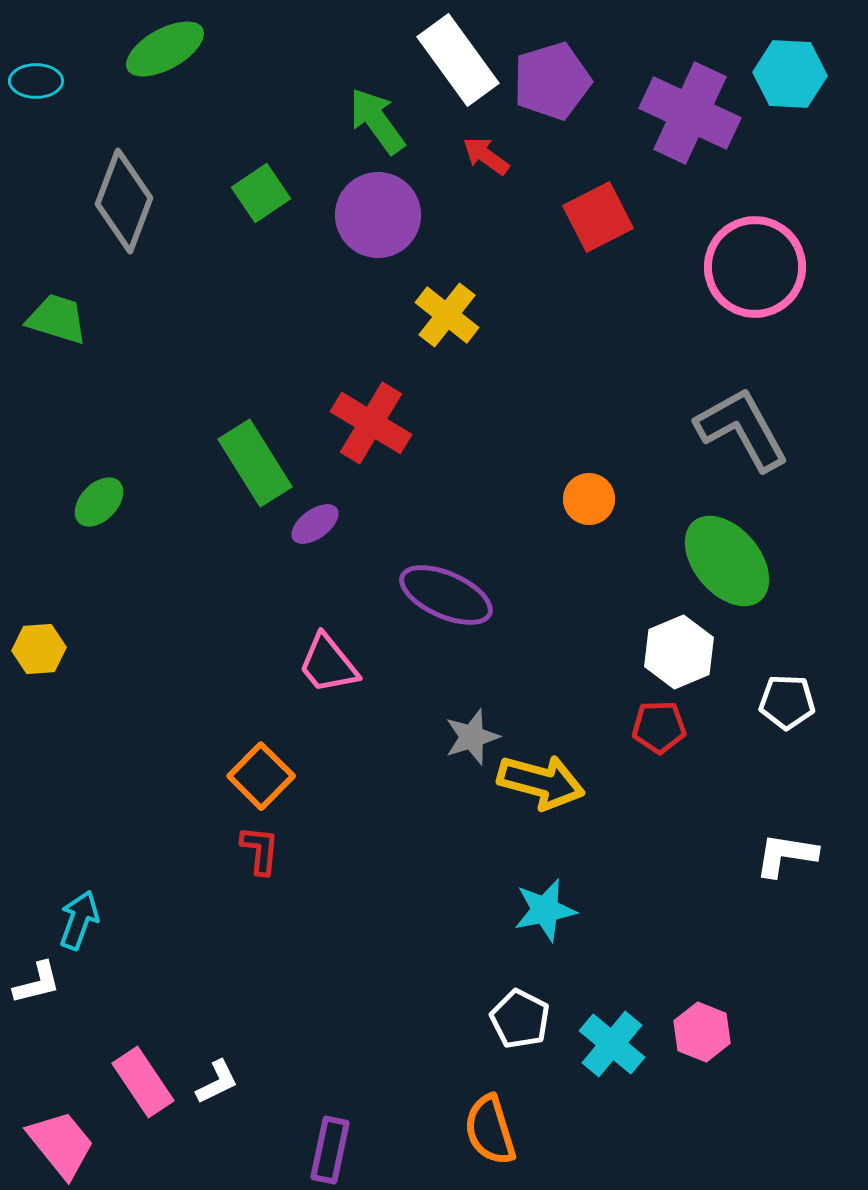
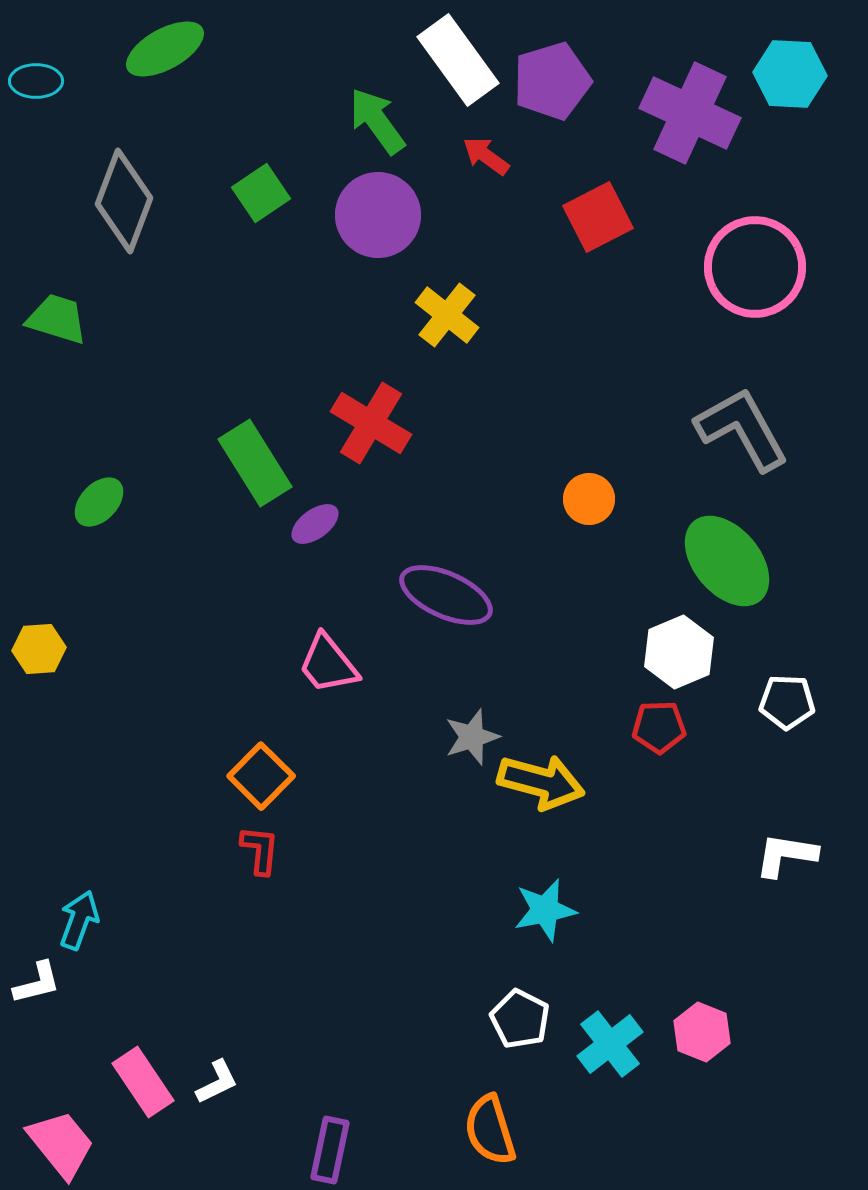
cyan cross at (612, 1044): moved 2 px left; rotated 12 degrees clockwise
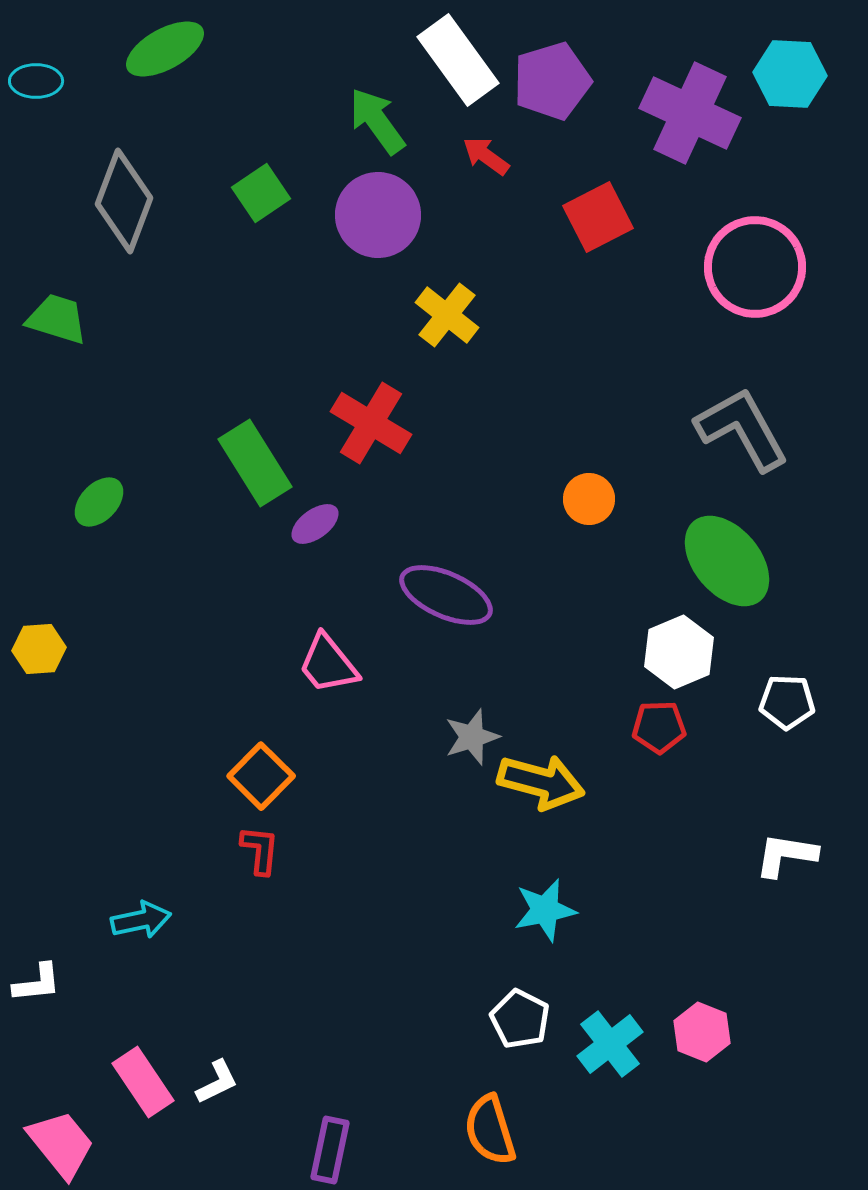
cyan arrow at (79, 920): moved 62 px right; rotated 58 degrees clockwise
white L-shape at (37, 983): rotated 8 degrees clockwise
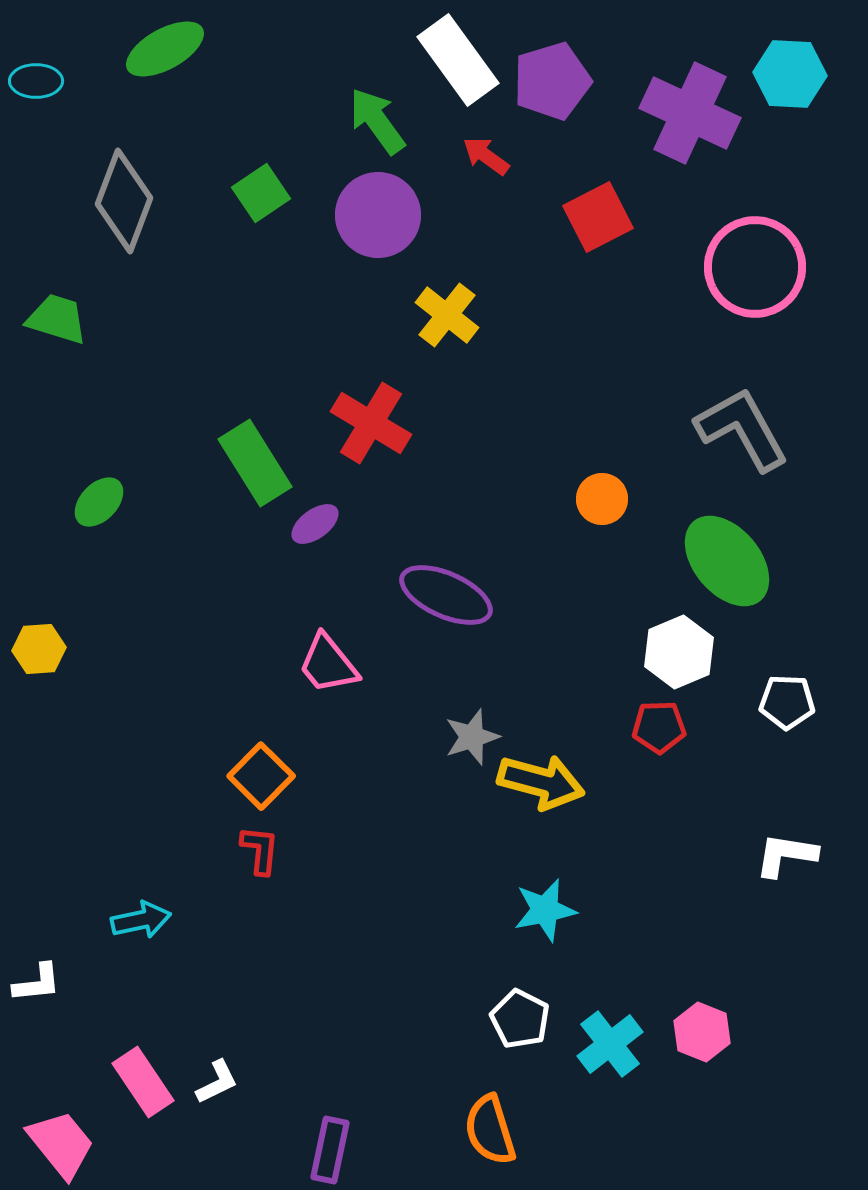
orange circle at (589, 499): moved 13 px right
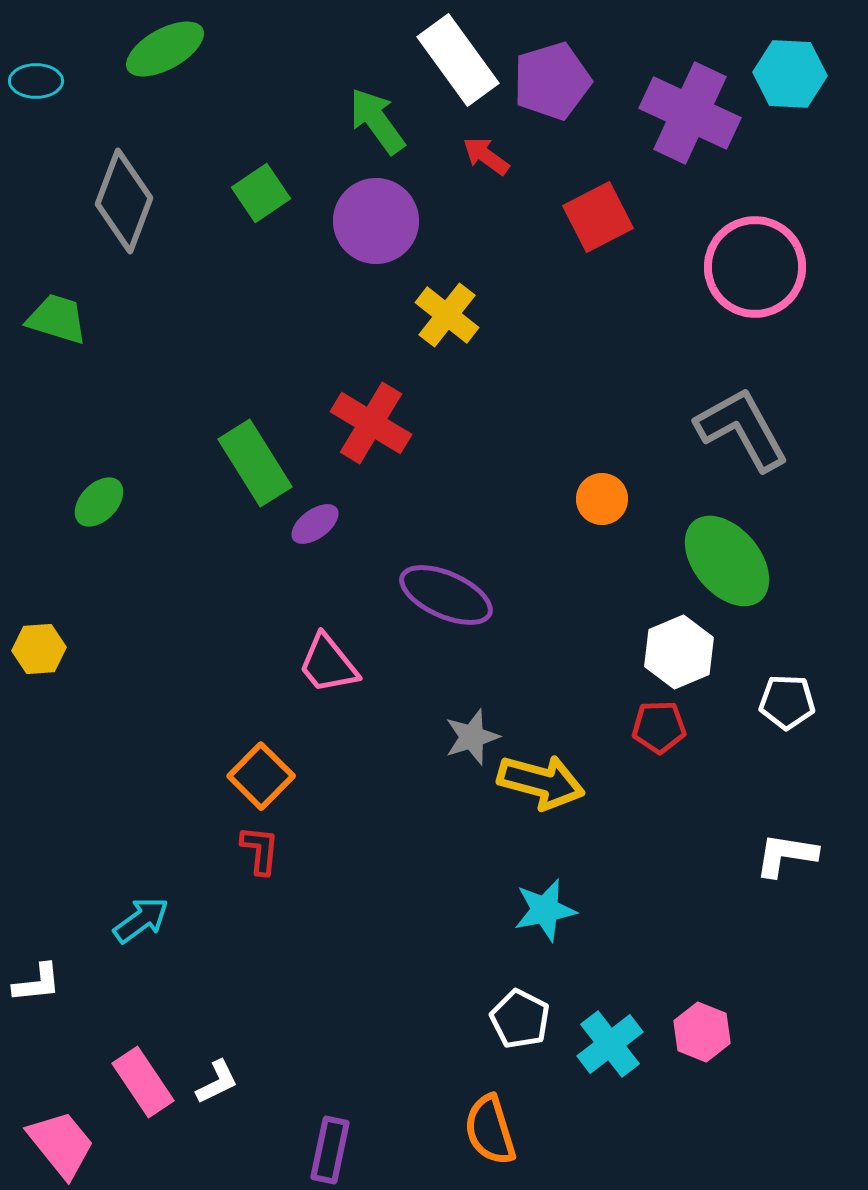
purple circle at (378, 215): moved 2 px left, 6 px down
cyan arrow at (141, 920): rotated 24 degrees counterclockwise
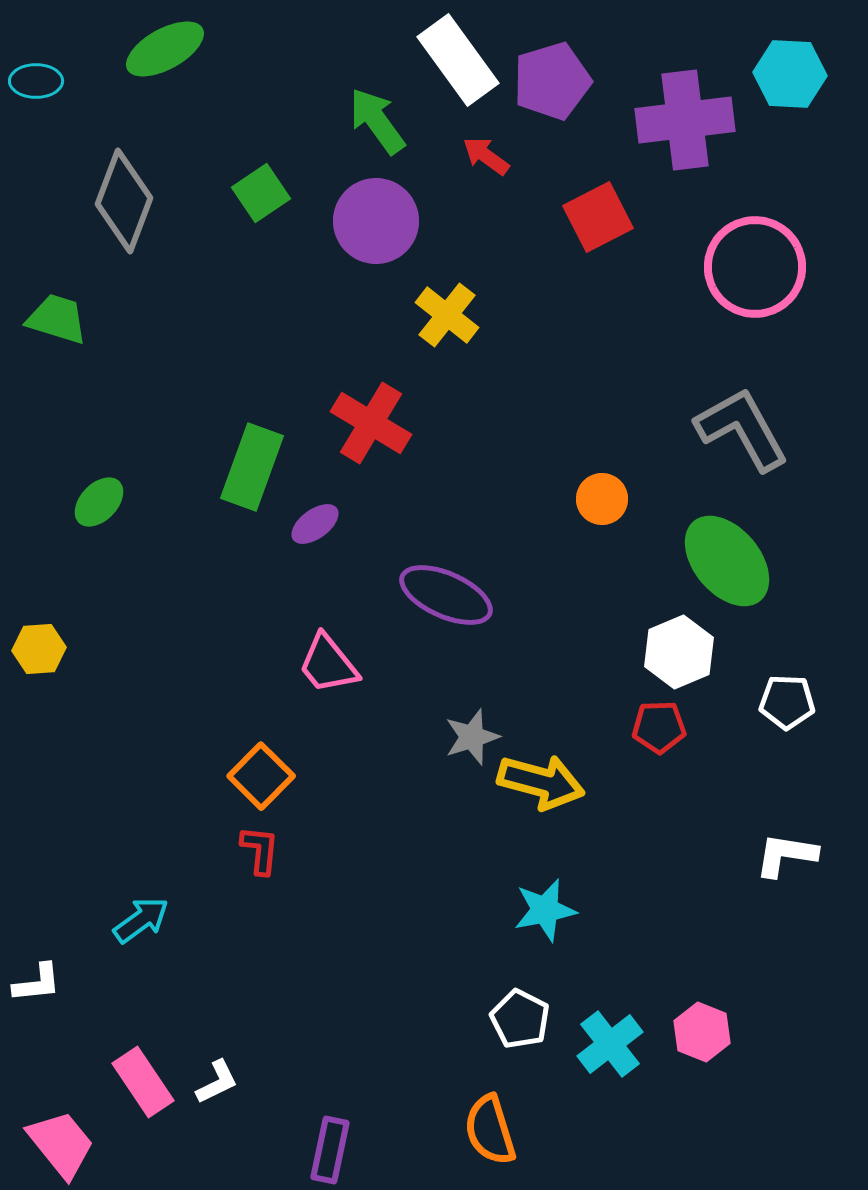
purple cross at (690, 113): moved 5 px left, 7 px down; rotated 32 degrees counterclockwise
green rectangle at (255, 463): moved 3 px left, 4 px down; rotated 52 degrees clockwise
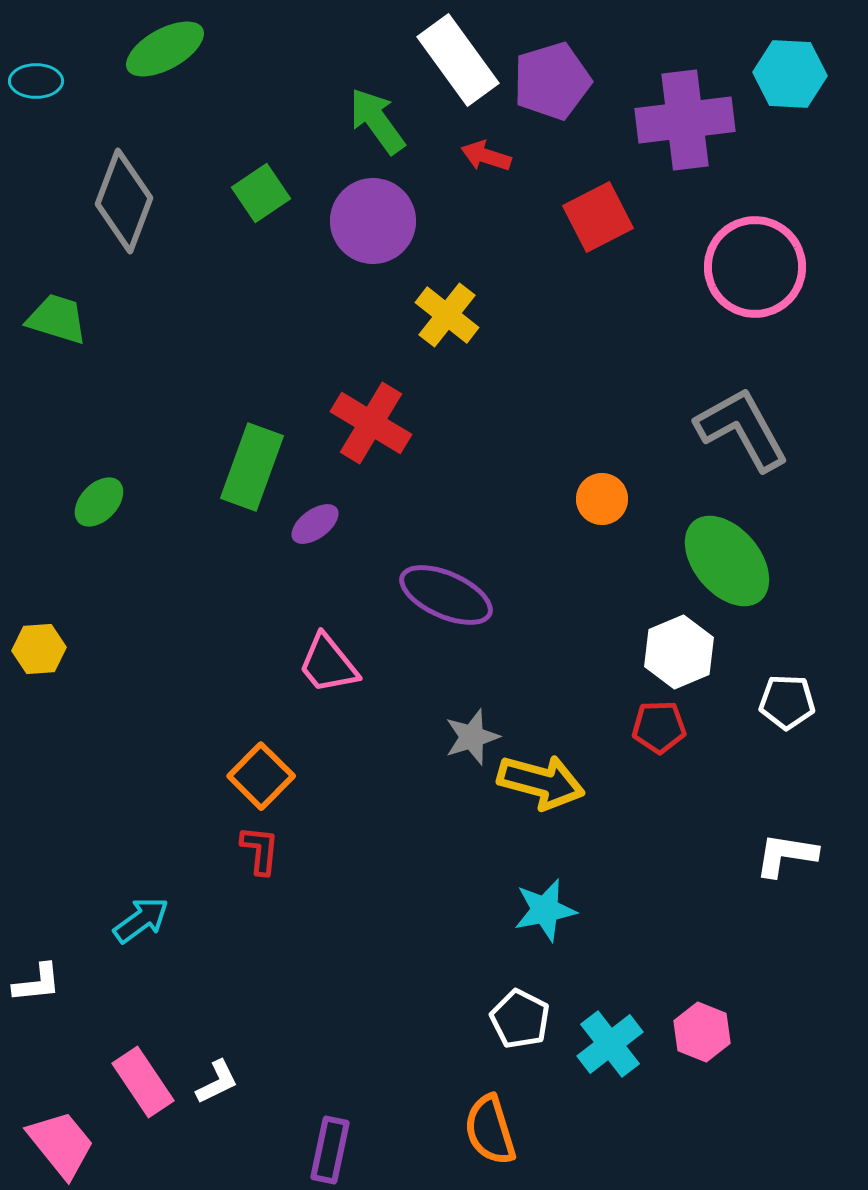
red arrow at (486, 156): rotated 18 degrees counterclockwise
purple circle at (376, 221): moved 3 px left
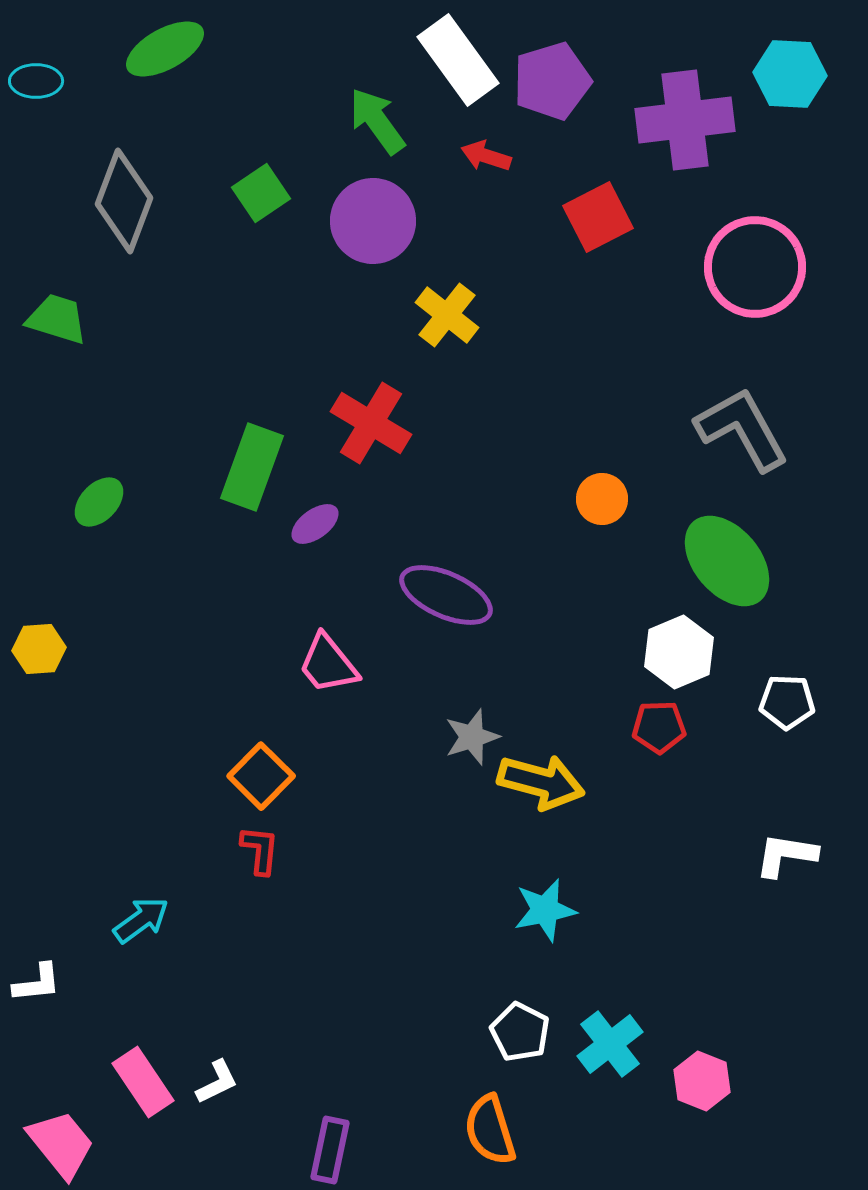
white pentagon at (520, 1019): moved 13 px down
pink hexagon at (702, 1032): moved 49 px down
